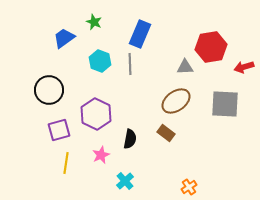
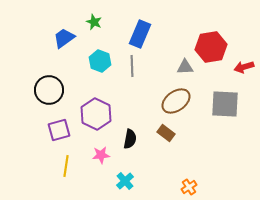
gray line: moved 2 px right, 2 px down
pink star: rotated 18 degrees clockwise
yellow line: moved 3 px down
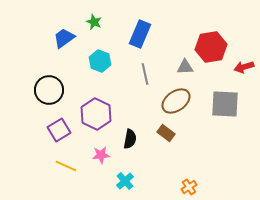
gray line: moved 13 px right, 8 px down; rotated 10 degrees counterclockwise
purple square: rotated 15 degrees counterclockwise
yellow line: rotated 75 degrees counterclockwise
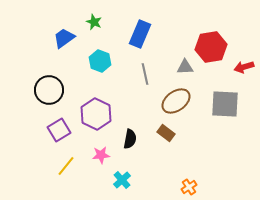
yellow line: rotated 75 degrees counterclockwise
cyan cross: moved 3 px left, 1 px up
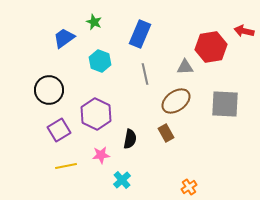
red arrow: moved 36 px up; rotated 30 degrees clockwise
brown rectangle: rotated 24 degrees clockwise
yellow line: rotated 40 degrees clockwise
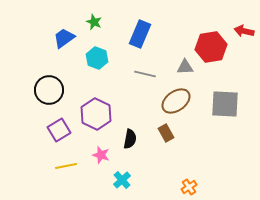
cyan hexagon: moved 3 px left, 3 px up
gray line: rotated 65 degrees counterclockwise
pink star: rotated 24 degrees clockwise
